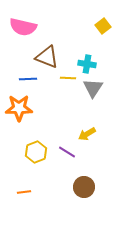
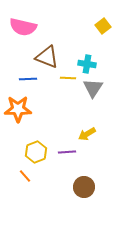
orange star: moved 1 px left, 1 px down
purple line: rotated 36 degrees counterclockwise
orange line: moved 1 px right, 16 px up; rotated 56 degrees clockwise
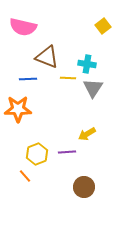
yellow hexagon: moved 1 px right, 2 px down
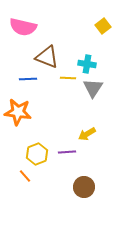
orange star: moved 3 px down; rotated 8 degrees clockwise
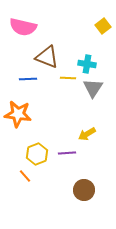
orange star: moved 2 px down
purple line: moved 1 px down
brown circle: moved 3 px down
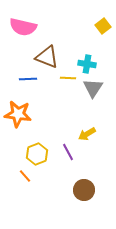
purple line: moved 1 px right, 1 px up; rotated 66 degrees clockwise
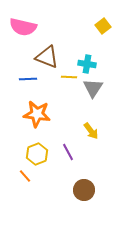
yellow line: moved 1 px right, 1 px up
orange star: moved 19 px right
yellow arrow: moved 4 px right, 3 px up; rotated 96 degrees counterclockwise
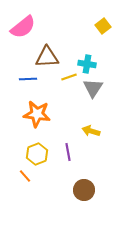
pink semicircle: rotated 52 degrees counterclockwise
brown triangle: rotated 25 degrees counterclockwise
yellow line: rotated 21 degrees counterclockwise
yellow arrow: rotated 144 degrees clockwise
purple line: rotated 18 degrees clockwise
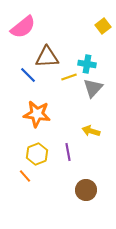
blue line: moved 4 px up; rotated 48 degrees clockwise
gray triangle: rotated 10 degrees clockwise
brown circle: moved 2 px right
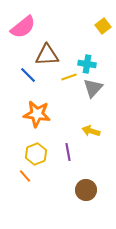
brown triangle: moved 2 px up
yellow hexagon: moved 1 px left
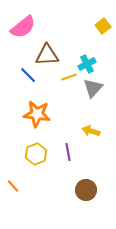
cyan cross: rotated 36 degrees counterclockwise
orange line: moved 12 px left, 10 px down
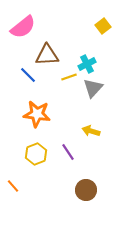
purple line: rotated 24 degrees counterclockwise
